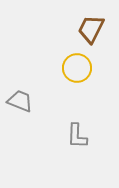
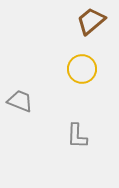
brown trapezoid: moved 8 px up; rotated 24 degrees clockwise
yellow circle: moved 5 px right, 1 px down
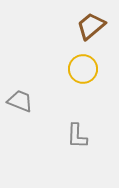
brown trapezoid: moved 5 px down
yellow circle: moved 1 px right
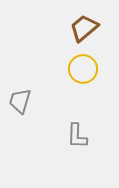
brown trapezoid: moved 7 px left, 2 px down
gray trapezoid: rotated 96 degrees counterclockwise
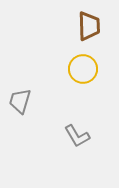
brown trapezoid: moved 5 px right, 2 px up; rotated 128 degrees clockwise
gray L-shape: rotated 32 degrees counterclockwise
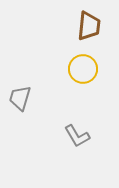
brown trapezoid: rotated 8 degrees clockwise
gray trapezoid: moved 3 px up
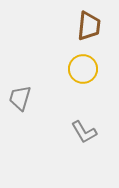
gray L-shape: moved 7 px right, 4 px up
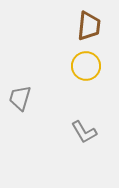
yellow circle: moved 3 px right, 3 px up
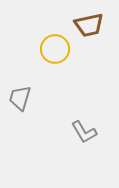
brown trapezoid: moved 1 px up; rotated 72 degrees clockwise
yellow circle: moved 31 px left, 17 px up
